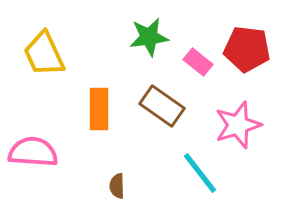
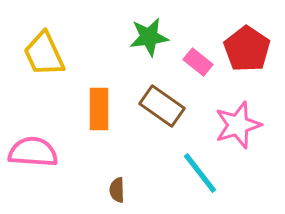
red pentagon: rotated 27 degrees clockwise
brown semicircle: moved 4 px down
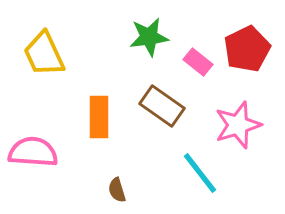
red pentagon: rotated 12 degrees clockwise
orange rectangle: moved 8 px down
brown semicircle: rotated 15 degrees counterclockwise
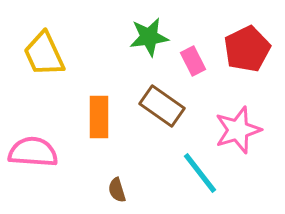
pink rectangle: moved 5 px left, 1 px up; rotated 24 degrees clockwise
pink star: moved 5 px down
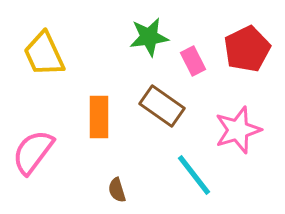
pink semicircle: rotated 57 degrees counterclockwise
cyan line: moved 6 px left, 2 px down
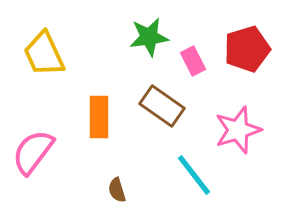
red pentagon: rotated 9 degrees clockwise
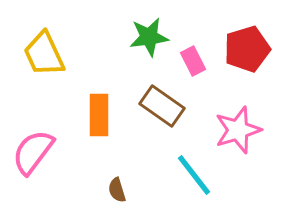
orange rectangle: moved 2 px up
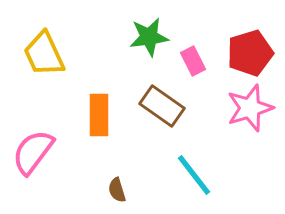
red pentagon: moved 3 px right, 4 px down
pink star: moved 12 px right, 22 px up
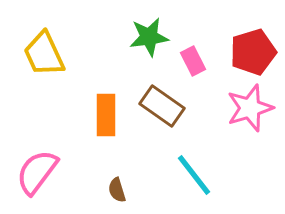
red pentagon: moved 3 px right, 1 px up
orange rectangle: moved 7 px right
pink semicircle: moved 4 px right, 20 px down
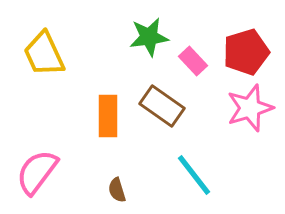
red pentagon: moved 7 px left
pink rectangle: rotated 16 degrees counterclockwise
orange rectangle: moved 2 px right, 1 px down
